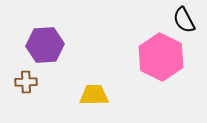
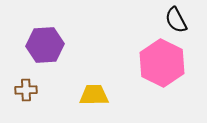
black semicircle: moved 8 px left
pink hexagon: moved 1 px right, 6 px down
brown cross: moved 8 px down
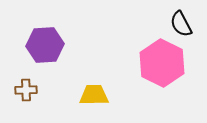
black semicircle: moved 5 px right, 4 px down
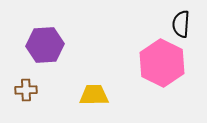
black semicircle: rotated 32 degrees clockwise
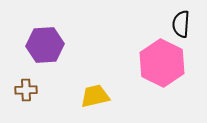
yellow trapezoid: moved 1 px right, 1 px down; rotated 12 degrees counterclockwise
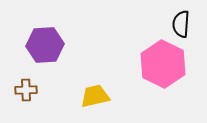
pink hexagon: moved 1 px right, 1 px down
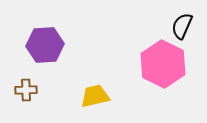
black semicircle: moved 1 px right, 2 px down; rotated 20 degrees clockwise
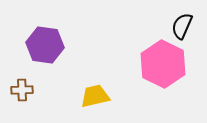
purple hexagon: rotated 12 degrees clockwise
brown cross: moved 4 px left
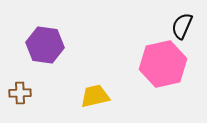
pink hexagon: rotated 21 degrees clockwise
brown cross: moved 2 px left, 3 px down
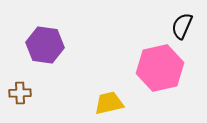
pink hexagon: moved 3 px left, 4 px down
yellow trapezoid: moved 14 px right, 7 px down
